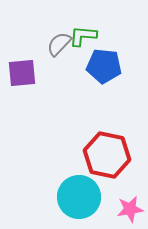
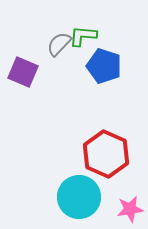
blue pentagon: rotated 12 degrees clockwise
purple square: moved 1 px right, 1 px up; rotated 28 degrees clockwise
red hexagon: moved 1 px left, 1 px up; rotated 12 degrees clockwise
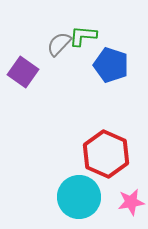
blue pentagon: moved 7 px right, 1 px up
purple square: rotated 12 degrees clockwise
pink star: moved 1 px right, 7 px up
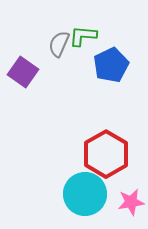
gray semicircle: rotated 20 degrees counterclockwise
blue pentagon: rotated 28 degrees clockwise
red hexagon: rotated 6 degrees clockwise
cyan circle: moved 6 px right, 3 px up
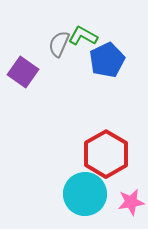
green L-shape: rotated 24 degrees clockwise
blue pentagon: moved 4 px left, 5 px up
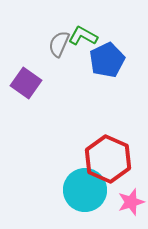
purple square: moved 3 px right, 11 px down
red hexagon: moved 2 px right, 5 px down; rotated 6 degrees counterclockwise
cyan circle: moved 4 px up
pink star: rotated 8 degrees counterclockwise
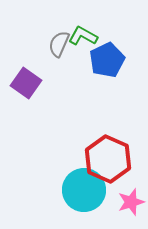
cyan circle: moved 1 px left
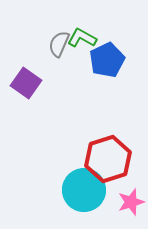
green L-shape: moved 1 px left, 2 px down
red hexagon: rotated 18 degrees clockwise
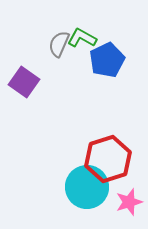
purple square: moved 2 px left, 1 px up
cyan circle: moved 3 px right, 3 px up
pink star: moved 2 px left
